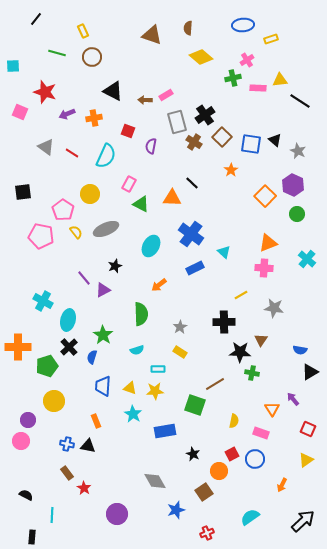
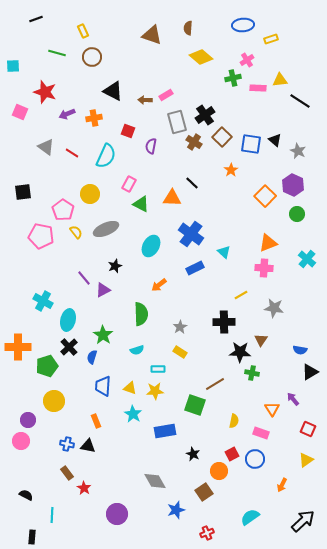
black line at (36, 19): rotated 32 degrees clockwise
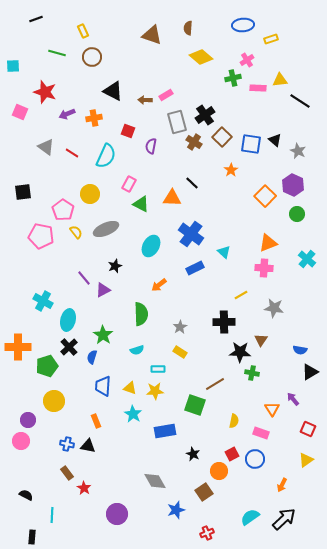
black arrow at (303, 521): moved 19 px left, 2 px up
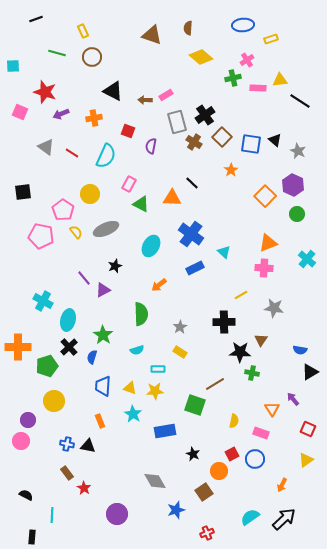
purple arrow at (67, 114): moved 6 px left
orange rectangle at (96, 421): moved 4 px right
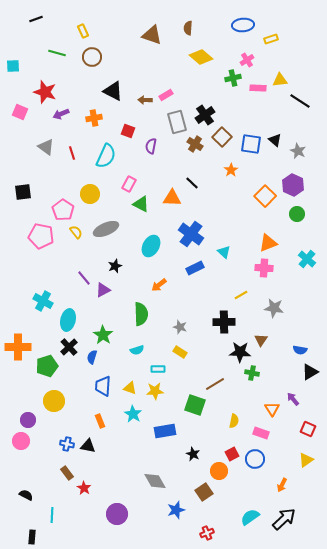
brown cross at (194, 142): moved 1 px right, 2 px down
red line at (72, 153): rotated 40 degrees clockwise
gray star at (180, 327): rotated 24 degrees counterclockwise
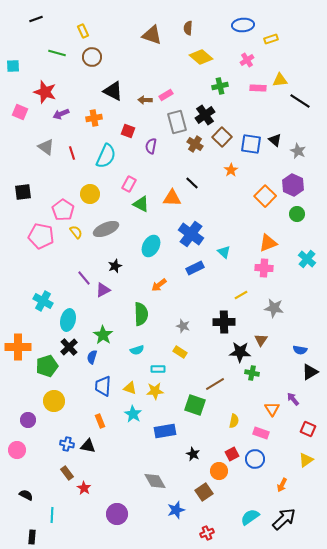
green cross at (233, 78): moved 13 px left, 8 px down
gray star at (180, 327): moved 3 px right, 1 px up
pink circle at (21, 441): moved 4 px left, 9 px down
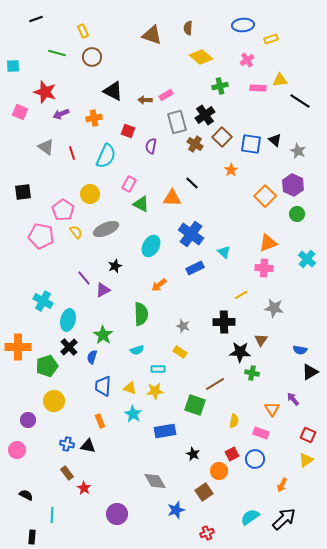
red square at (308, 429): moved 6 px down
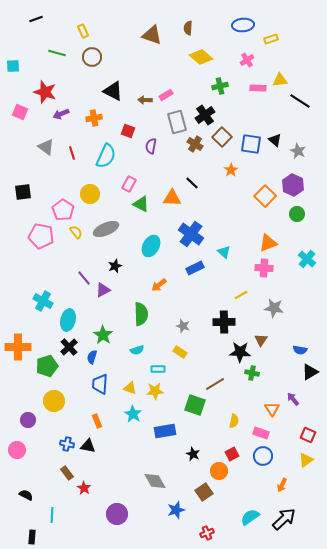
blue trapezoid at (103, 386): moved 3 px left, 2 px up
orange rectangle at (100, 421): moved 3 px left
blue circle at (255, 459): moved 8 px right, 3 px up
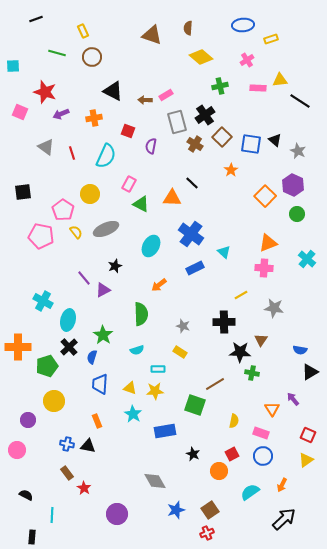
brown square at (204, 492): moved 6 px right, 18 px down
cyan semicircle at (250, 517): moved 25 px up
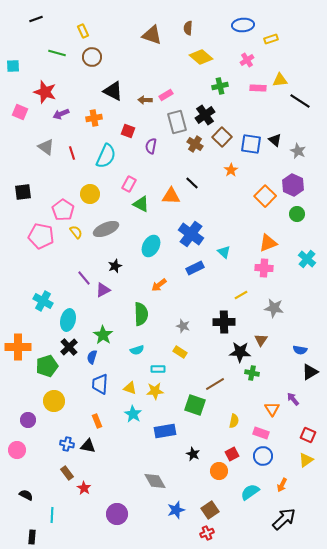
orange triangle at (172, 198): moved 1 px left, 2 px up
